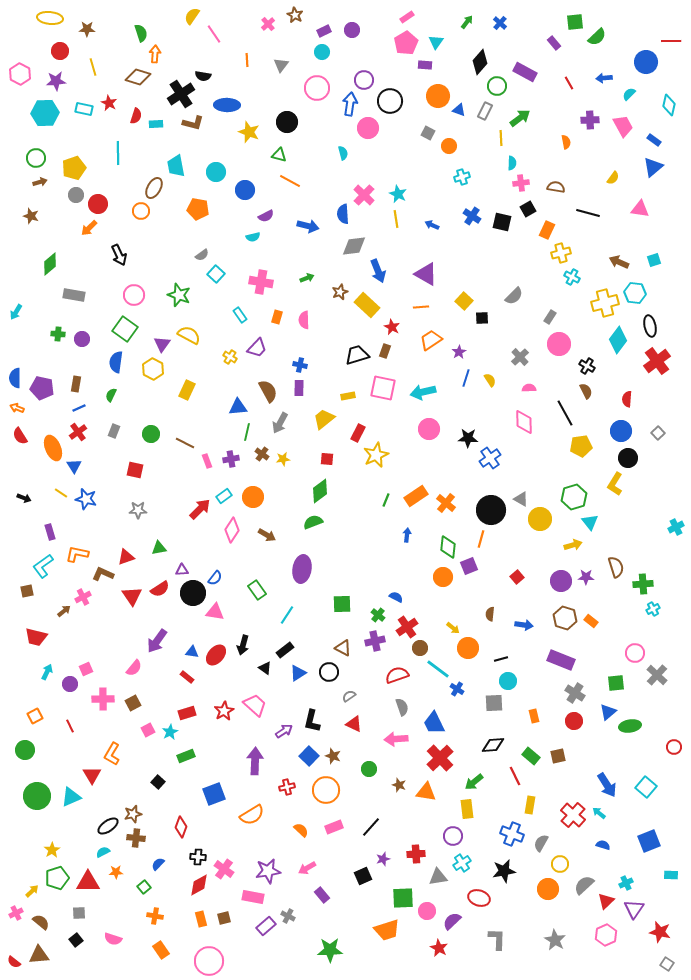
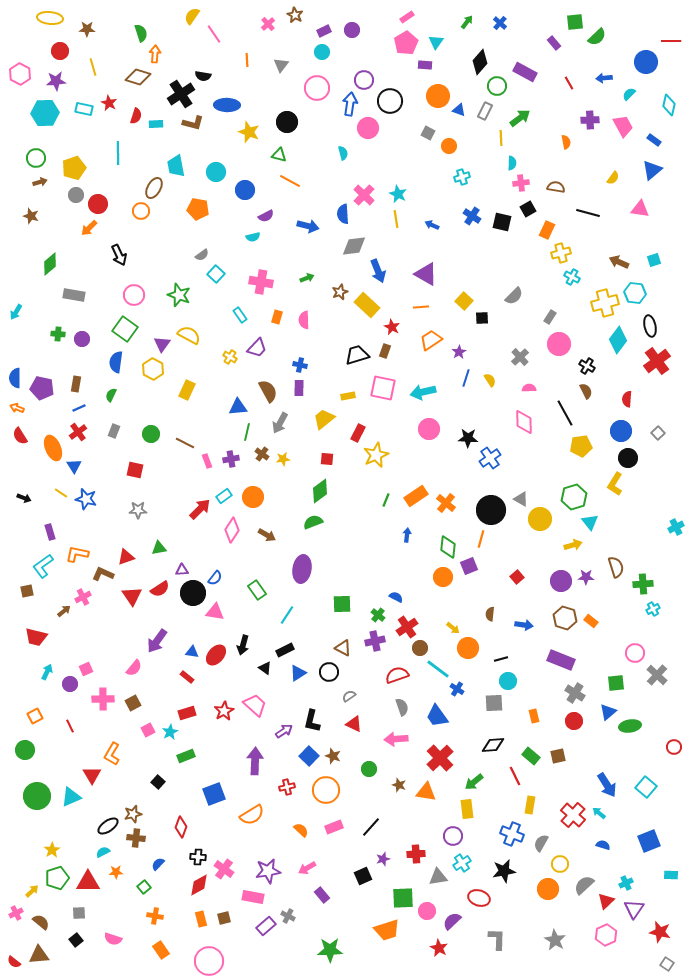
blue triangle at (653, 167): moved 1 px left, 3 px down
black rectangle at (285, 650): rotated 12 degrees clockwise
blue trapezoid at (434, 723): moved 3 px right, 7 px up; rotated 10 degrees counterclockwise
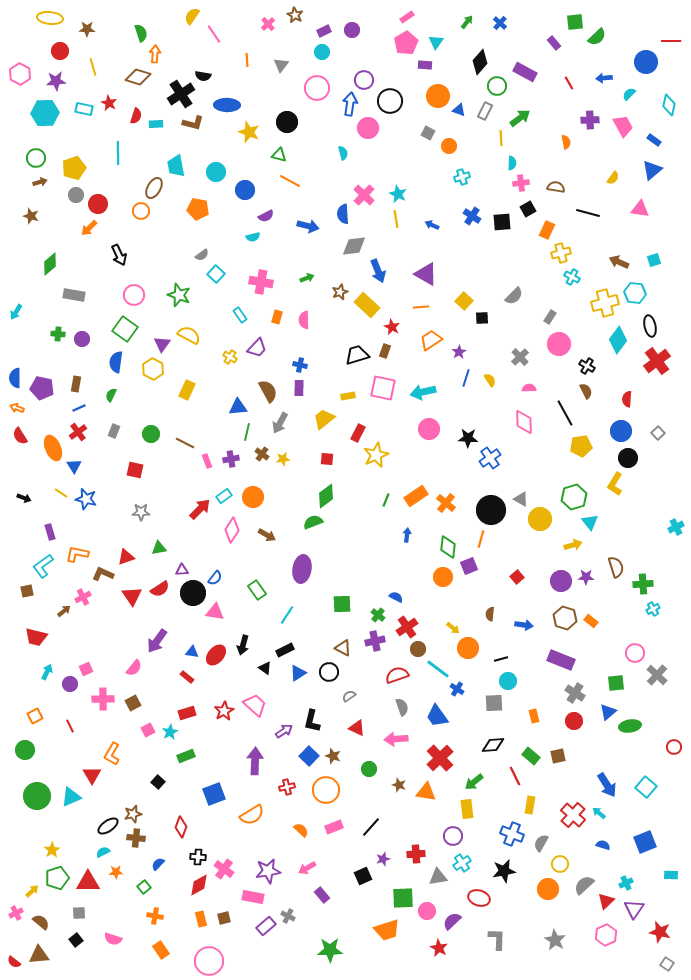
black square at (502, 222): rotated 18 degrees counterclockwise
green diamond at (320, 491): moved 6 px right, 5 px down
gray star at (138, 510): moved 3 px right, 2 px down
brown circle at (420, 648): moved 2 px left, 1 px down
red triangle at (354, 724): moved 3 px right, 4 px down
blue square at (649, 841): moved 4 px left, 1 px down
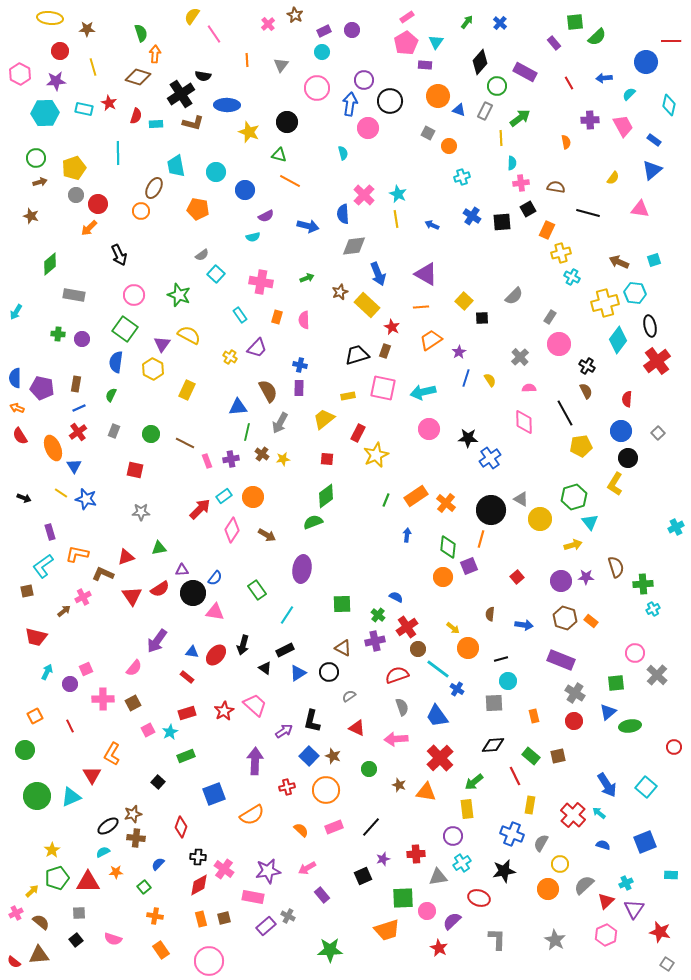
blue arrow at (378, 271): moved 3 px down
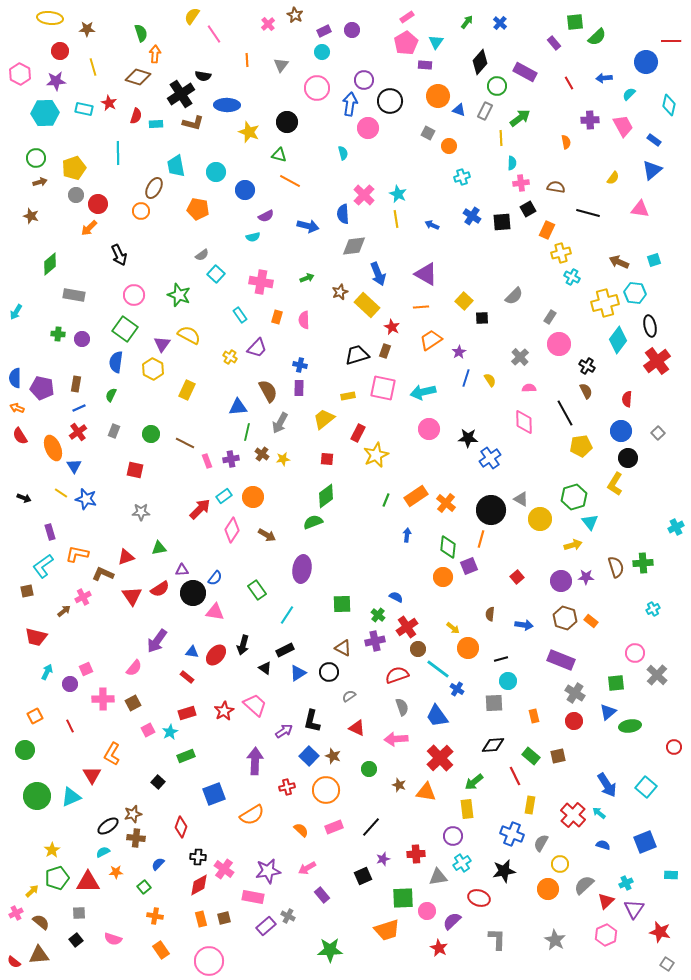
green cross at (643, 584): moved 21 px up
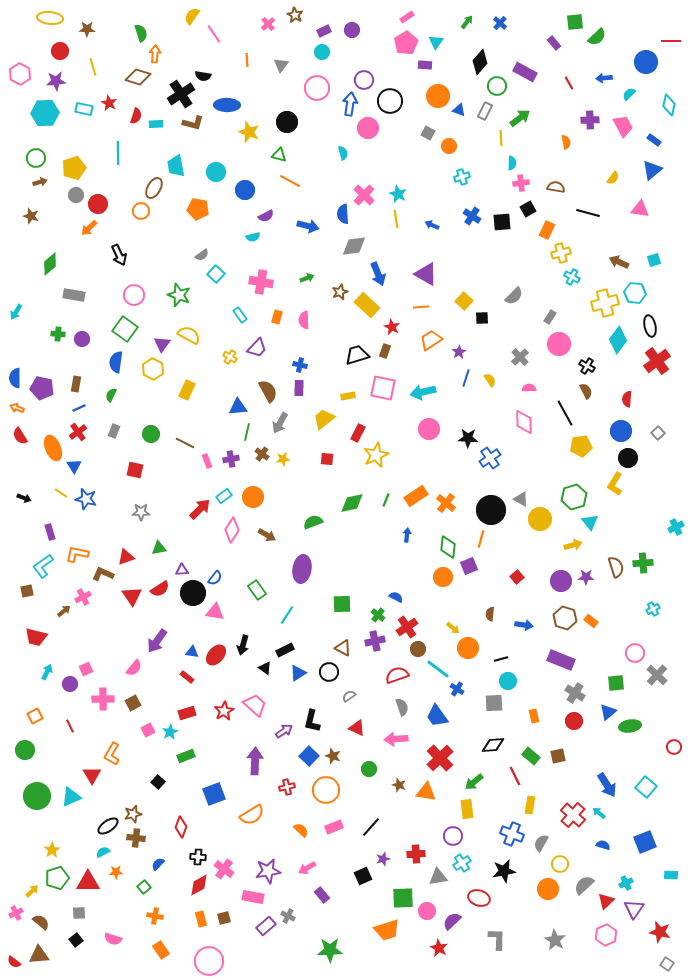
green diamond at (326, 496): moved 26 px right, 7 px down; rotated 25 degrees clockwise
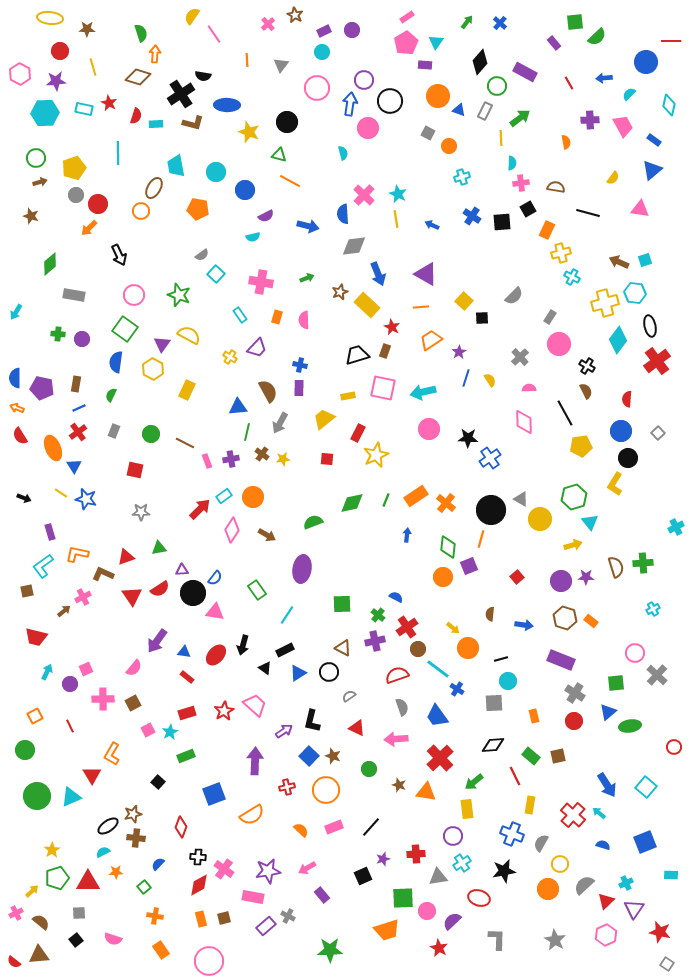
cyan square at (654, 260): moved 9 px left
blue triangle at (192, 652): moved 8 px left
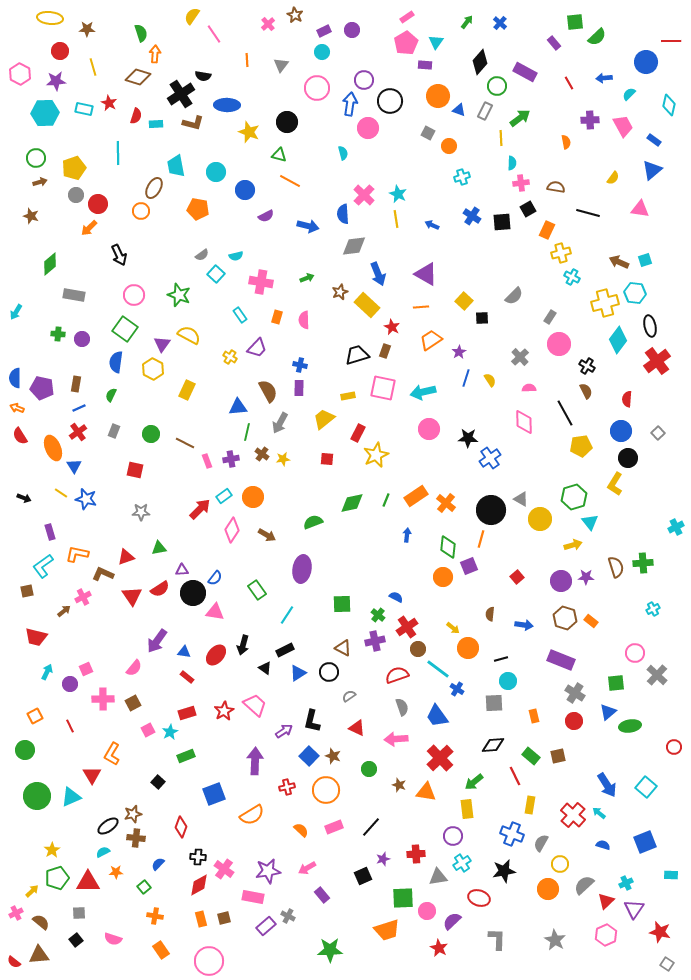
cyan semicircle at (253, 237): moved 17 px left, 19 px down
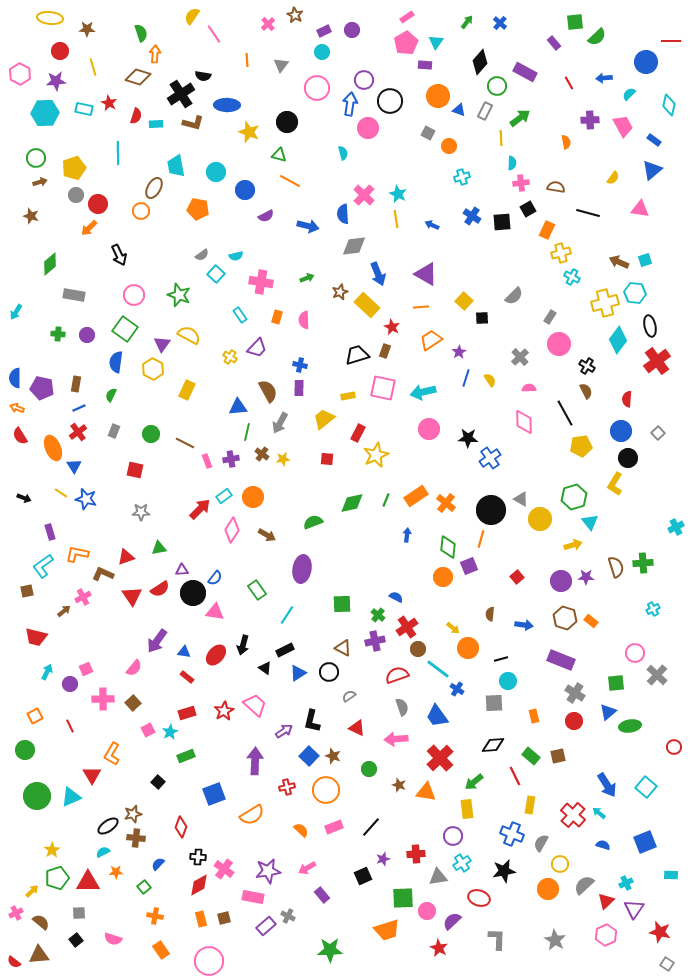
purple circle at (82, 339): moved 5 px right, 4 px up
brown square at (133, 703): rotated 14 degrees counterclockwise
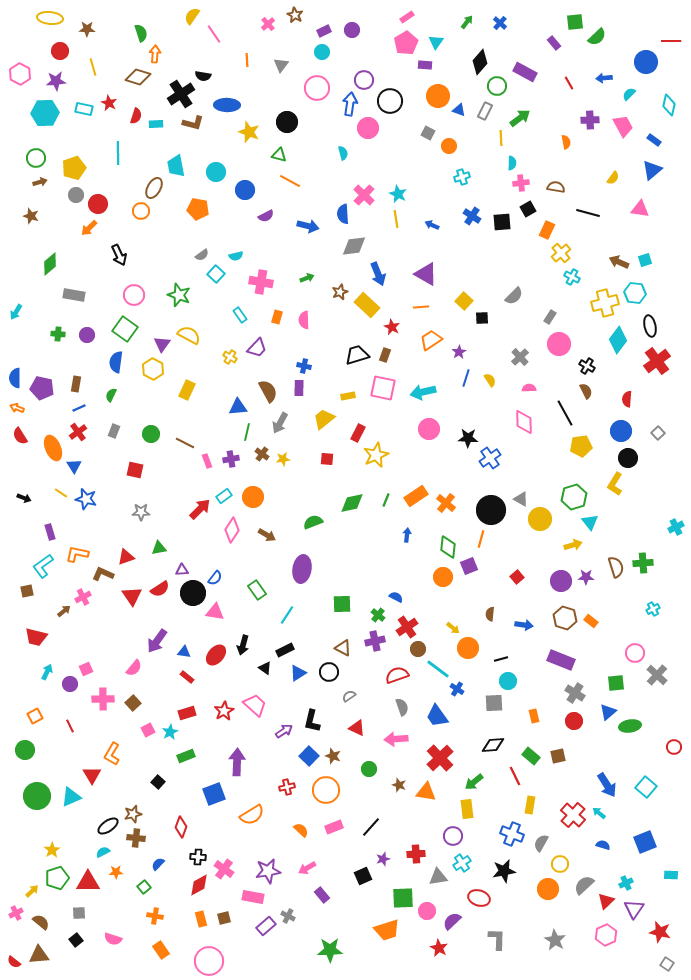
yellow cross at (561, 253): rotated 24 degrees counterclockwise
brown rectangle at (385, 351): moved 4 px down
blue cross at (300, 365): moved 4 px right, 1 px down
purple arrow at (255, 761): moved 18 px left, 1 px down
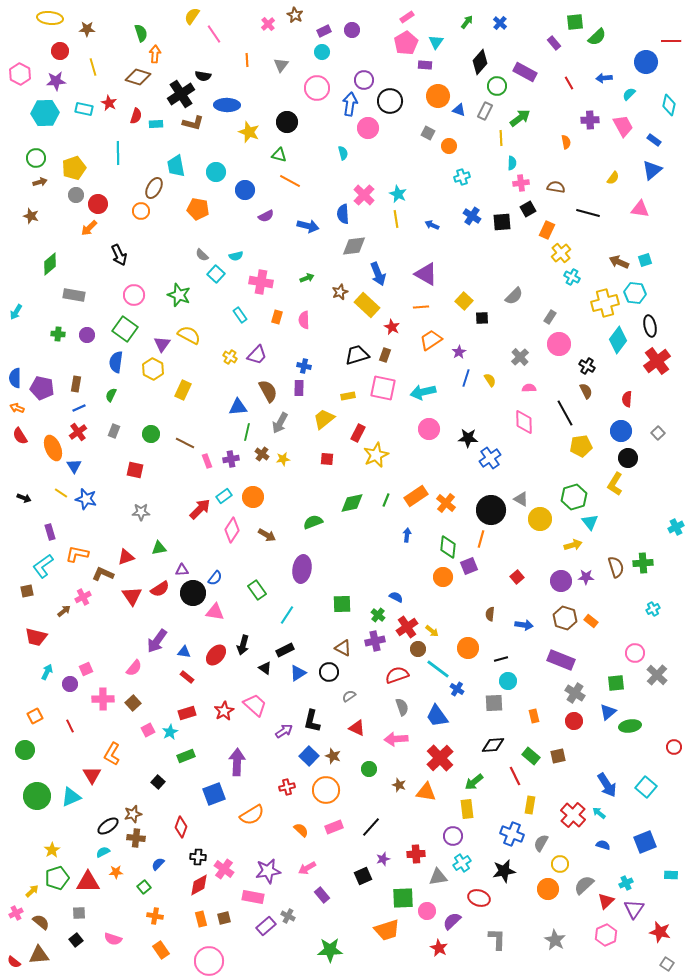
gray semicircle at (202, 255): rotated 80 degrees clockwise
purple trapezoid at (257, 348): moved 7 px down
yellow rectangle at (187, 390): moved 4 px left
yellow arrow at (453, 628): moved 21 px left, 3 px down
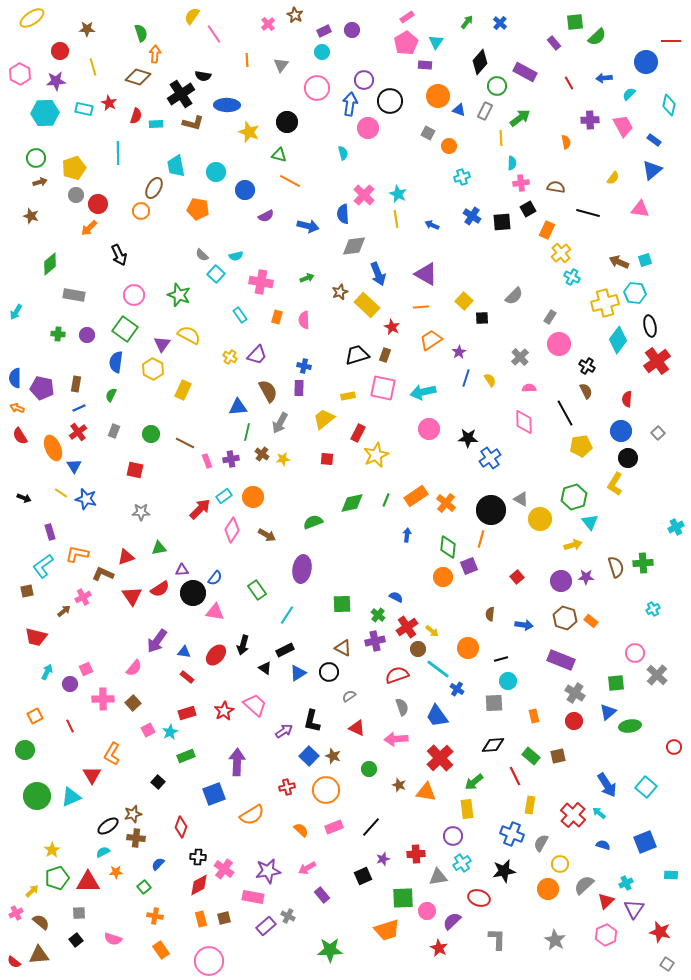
yellow ellipse at (50, 18): moved 18 px left; rotated 40 degrees counterclockwise
